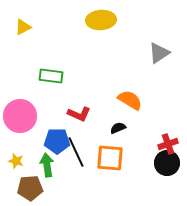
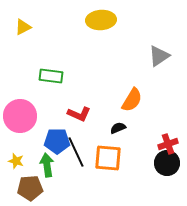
gray triangle: moved 3 px down
orange semicircle: moved 2 px right; rotated 90 degrees clockwise
orange square: moved 2 px left
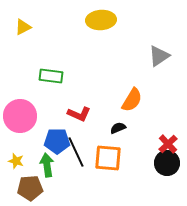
red cross: rotated 24 degrees counterclockwise
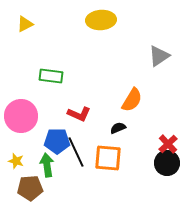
yellow triangle: moved 2 px right, 3 px up
pink circle: moved 1 px right
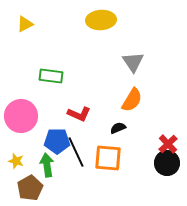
gray triangle: moved 26 px left, 6 px down; rotated 30 degrees counterclockwise
brown pentagon: rotated 25 degrees counterclockwise
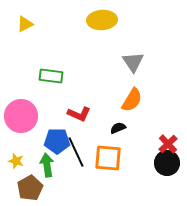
yellow ellipse: moved 1 px right
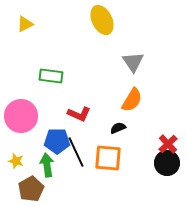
yellow ellipse: rotated 68 degrees clockwise
brown pentagon: moved 1 px right, 1 px down
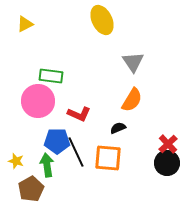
pink circle: moved 17 px right, 15 px up
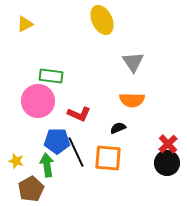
orange semicircle: rotated 60 degrees clockwise
